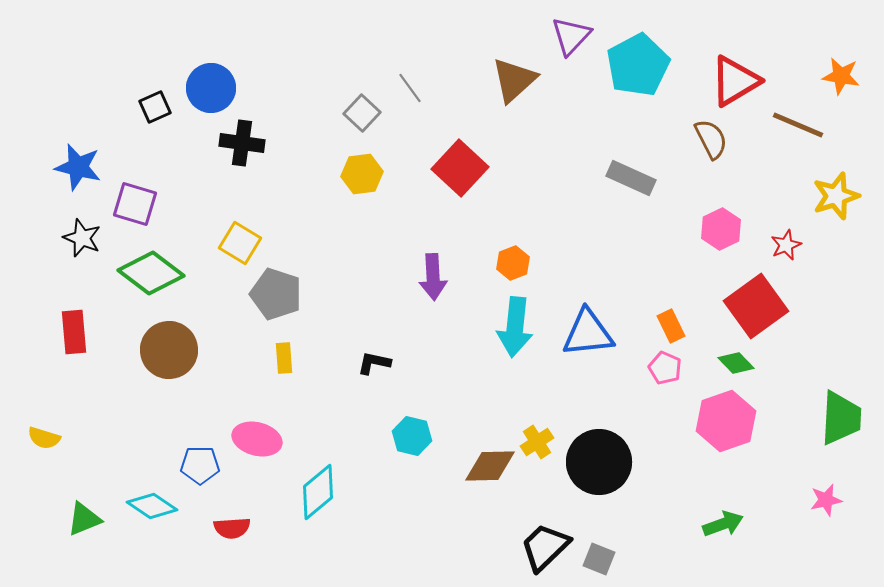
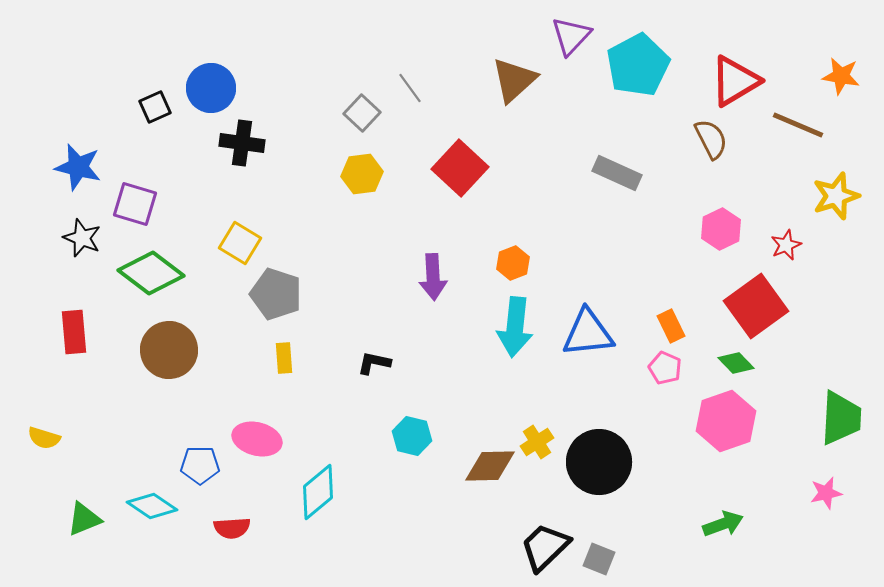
gray rectangle at (631, 178): moved 14 px left, 5 px up
pink star at (826, 500): moved 7 px up
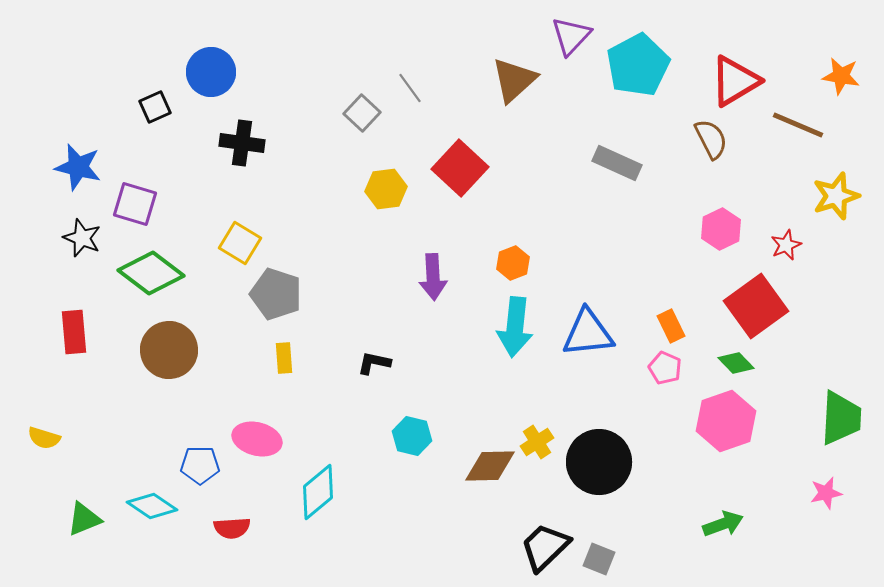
blue circle at (211, 88): moved 16 px up
gray rectangle at (617, 173): moved 10 px up
yellow hexagon at (362, 174): moved 24 px right, 15 px down
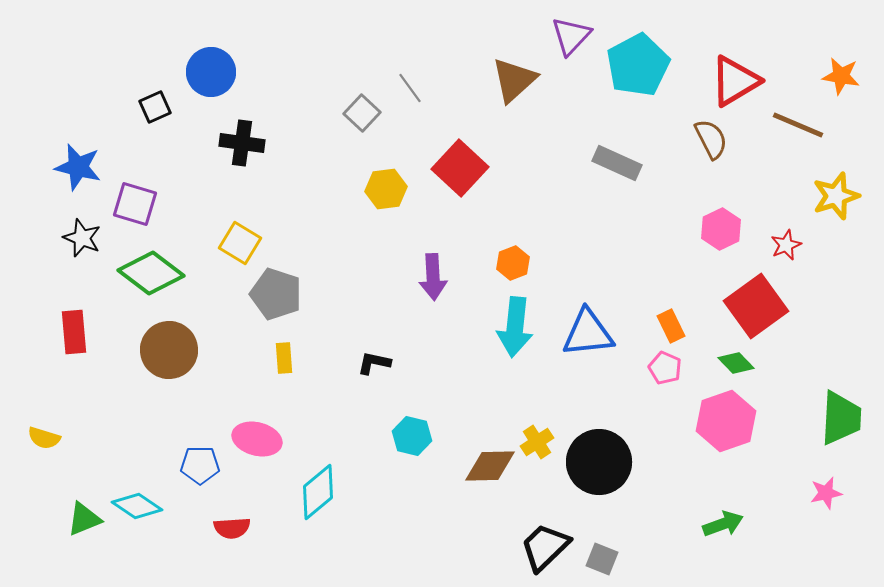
cyan diamond at (152, 506): moved 15 px left
gray square at (599, 559): moved 3 px right
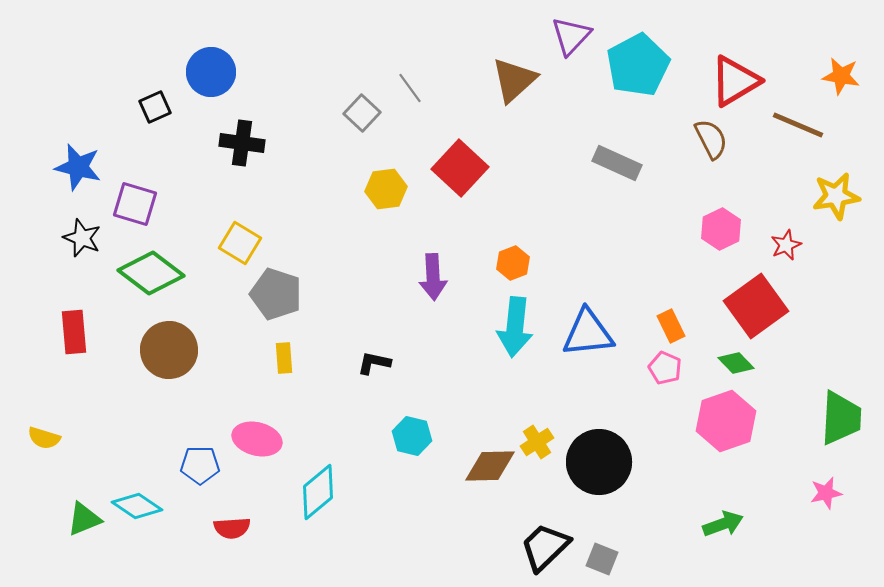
yellow star at (836, 196): rotated 9 degrees clockwise
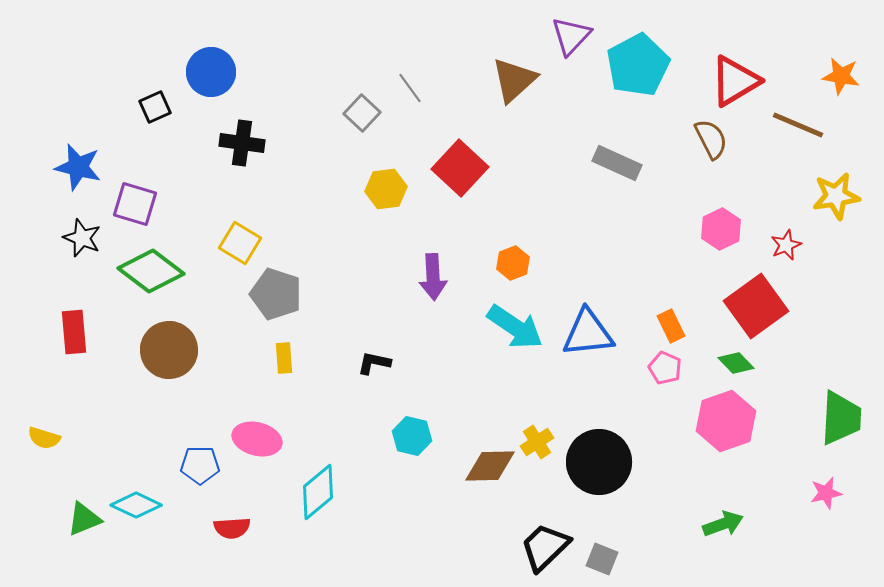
green diamond at (151, 273): moved 2 px up
cyan arrow at (515, 327): rotated 62 degrees counterclockwise
cyan diamond at (137, 506): moved 1 px left, 1 px up; rotated 9 degrees counterclockwise
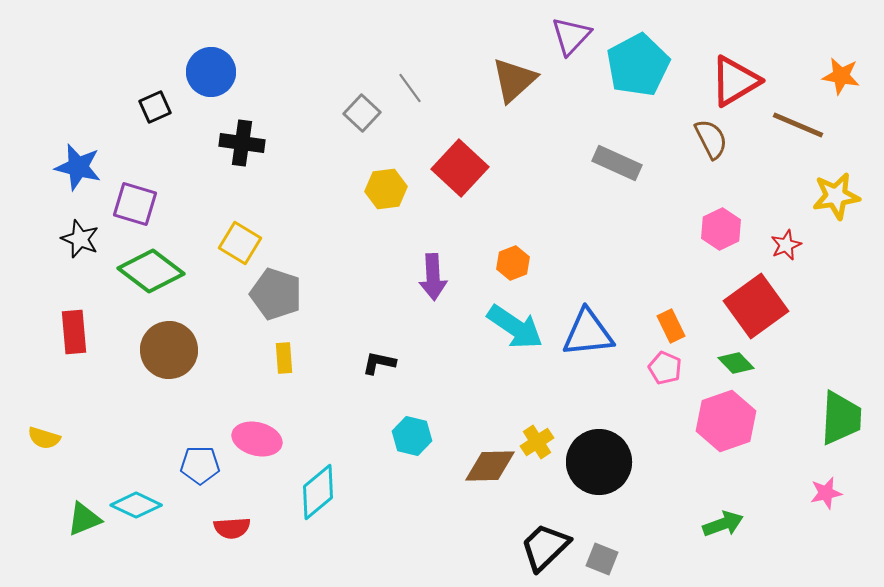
black star at (82, 238): moved 2 px left, 1 px down
black L-shape at (374, 363): moved 5 px right
